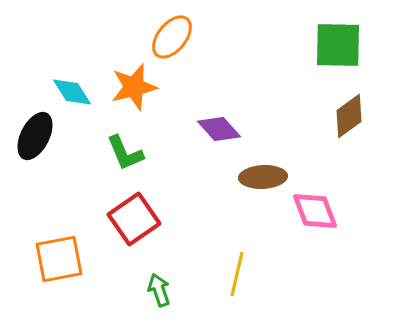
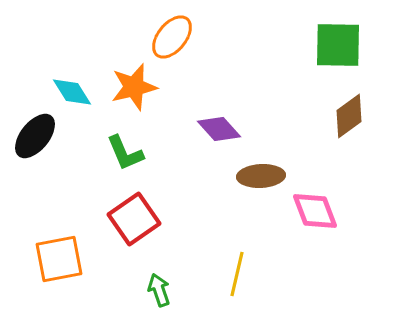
black ellipse: rotated 12 degrees clockwise
brown ellipse: moved 2 px left, 1 px up
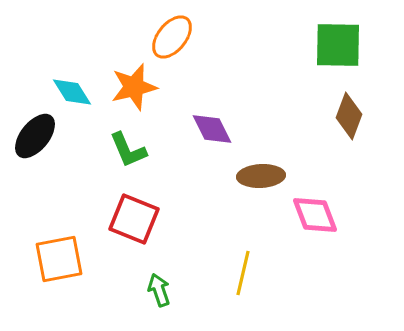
brown diamond: rotated 33 degrees counterclockwise
purple diamond: moved 7 px left; rotated 15 degrees clockwise
green L-shape: moved 3 px right, 3 px up
pink diamond: moved 4 px down
red square: rotated 33 degrees counterclockwise
yellow line: moved 6 px right, 1 px up
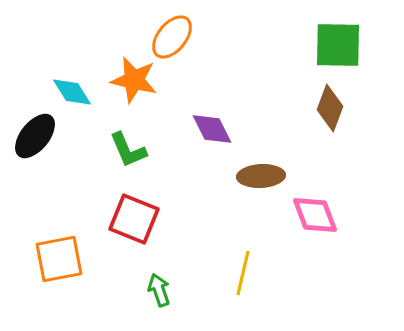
orange star: moved 7 px up; rotated 27 degrees clockwise
brown diamond: moved 19 px left, 8 px up
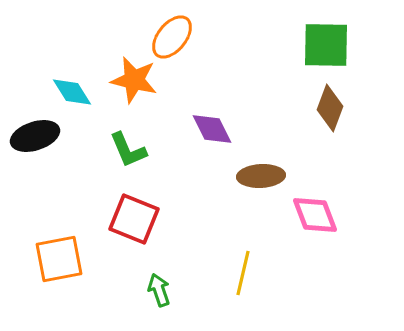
green square: moved 12 px left
black ellipse: rotated 33 degrees clockwise
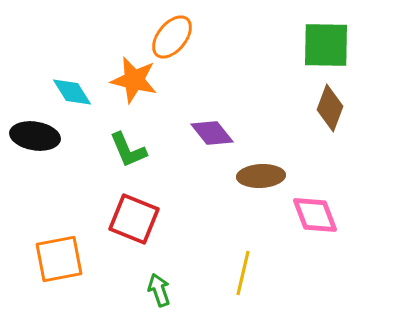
purple diamond: moved 4 px down; rotated 12 degrees counterclockwise
black ellipse: rotated 27 degrees clockwise
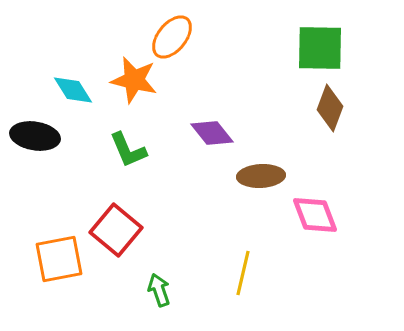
green square: moved 6 px left, 3 px down
cyan diamond: moved 1 px right, 2 px up
red square: moved 18 px left, 11 px down; rotated 18 degrees clockwise
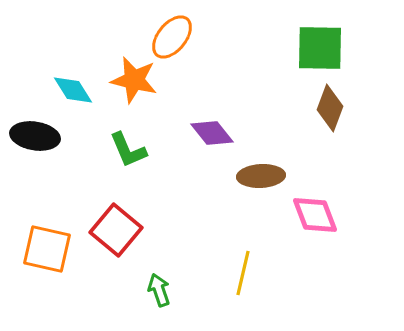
orange square: moved 12 px left, 10 px up; rotated 24 degrees clockwise
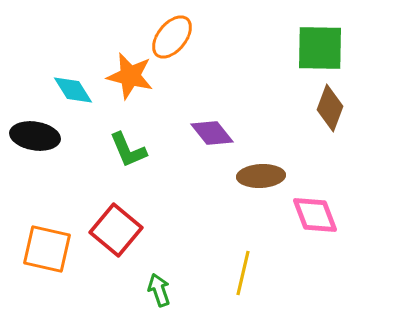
orange star: moved 4 px left, 4 px up
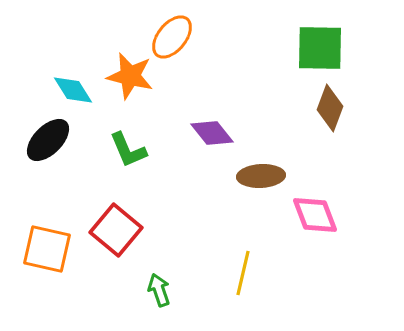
black ellipse: moved 13 px right, 4 px down; rotated 54 degrees counterclockwise
